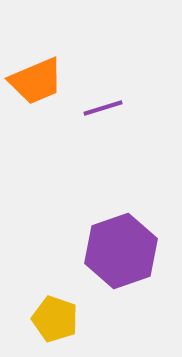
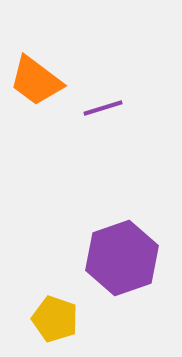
orange trapezoid: rotated 60 degrees clockwise
purple hexagon: moved 1 px right, 7 px down
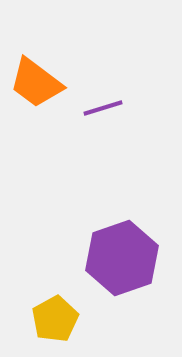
orange trapezoid: moved 2 px down
yellow pentagon: rotated 24 degrees clockwise
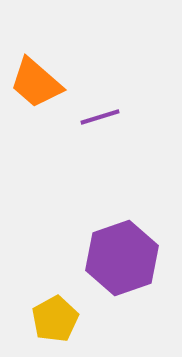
orange trapezoid: rotated 4 degrees clockwise
purple line: moved 3 px left, 9 px down
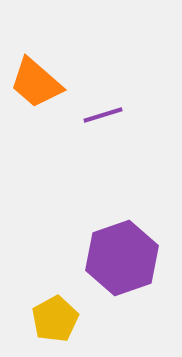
purple line: moved 3 px right, 2 px up
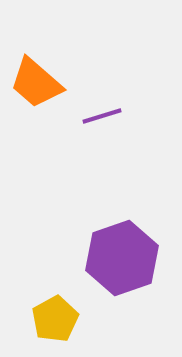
purple line: moved 1 px left, 1 px down
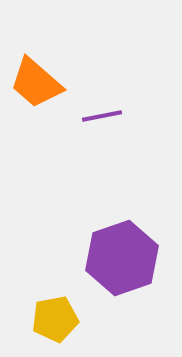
purple line: rotated 6 degrees clockwise
yellow pentagon: rotated 18 degrees clockwise
